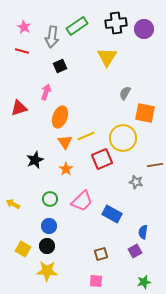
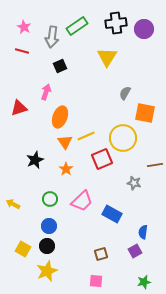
gray star: moved 2 px left, 1 px down
yellow star: rotated 25 degrees counterclockwise
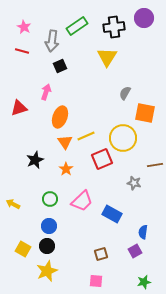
black cross: moved 2 px left, 4 px down
purple circle: moved 11 px up
gray arrow: moved 4 px down
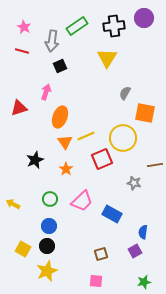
black cross: moved 1 px up
yellow triangle: moved 1 px down
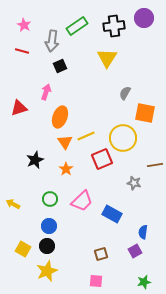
pink star: moved 2 px up
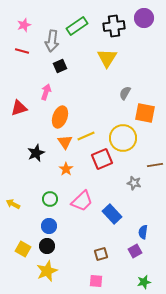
pink star: rotated 24 degrees clockwise
black star: moved 1 px right, 7 px up
blue rectangle: rotated 18 degrees clockwise
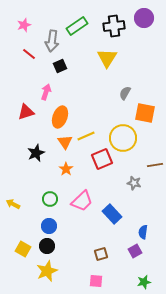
red line: moved 7 px right, 3 px down; rotated 24 degrees clockwise
red triangle: moved 7 px right, 4 px down
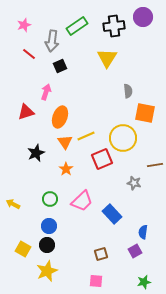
purple circle: moved 1 px left, 1 px up
gray semicircle: moved 3 px right, 2 px up; rotated 144 degrees clockwise
black circle: moved 1 px up
